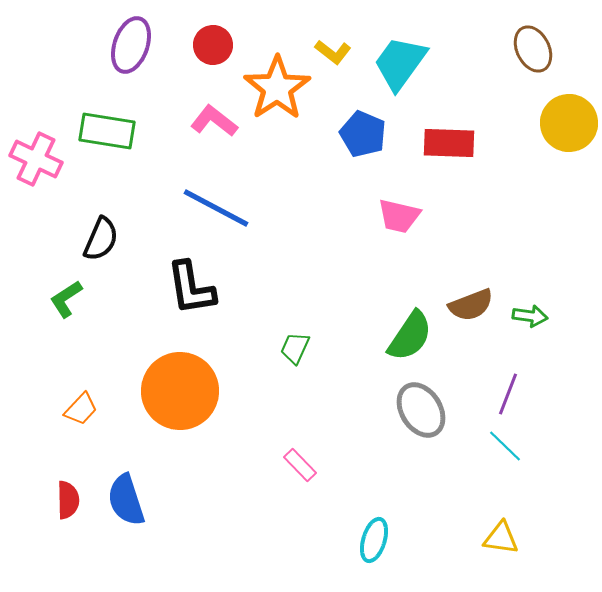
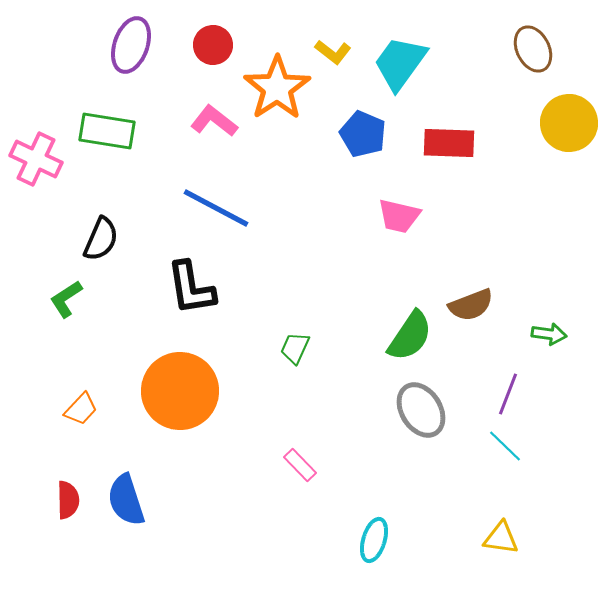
green arrow: moved 19 px right, 18 px down
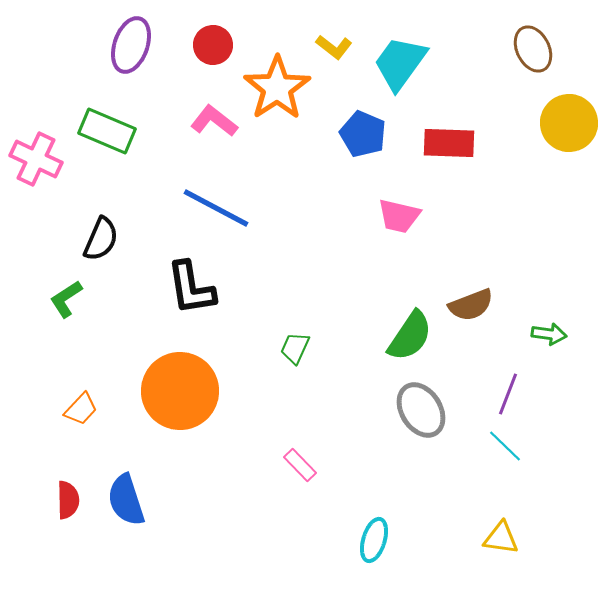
yellow L-shape: moved 1 px right, 5 px up
green rectangle: rotated 14 degrees clockwise
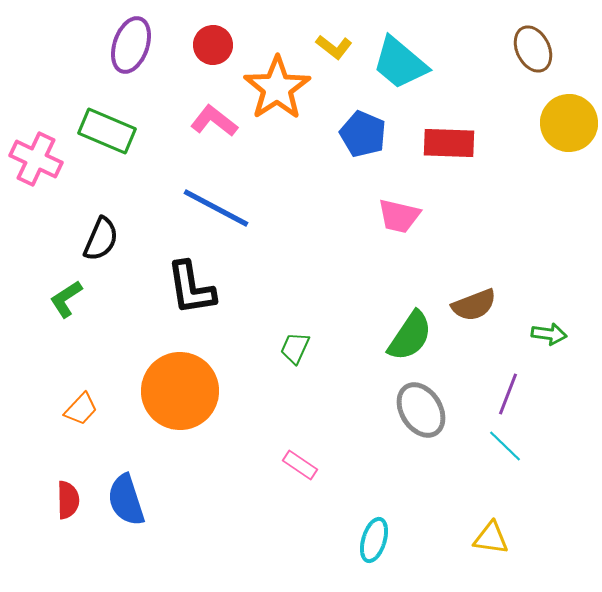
cyan trapezoid: rotated 86 degrees counterclockwise
brown semicircle: moved 3 px right
pink rectangle: rotated 12 degrees counterclockwise
yellow triangle: moved 10 px left
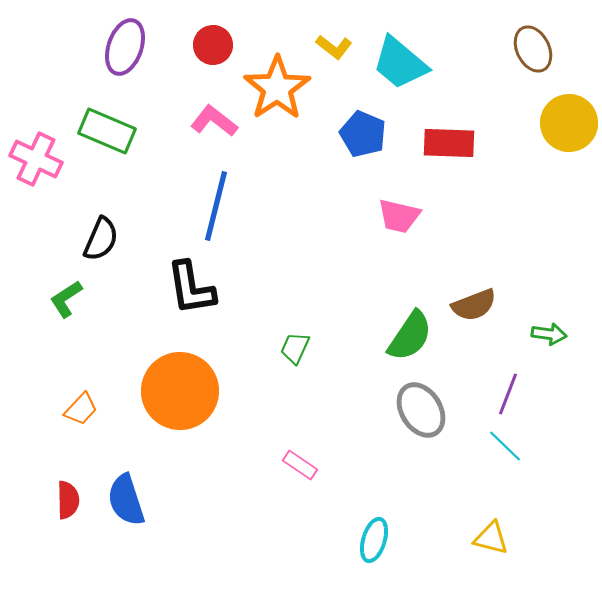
purple ellipse: moved 6 px left, 2 px down
blue line: moved 2 px up; rotated 76 degrees clockwise
yellow triangle: rotated 6 degrees clockwise
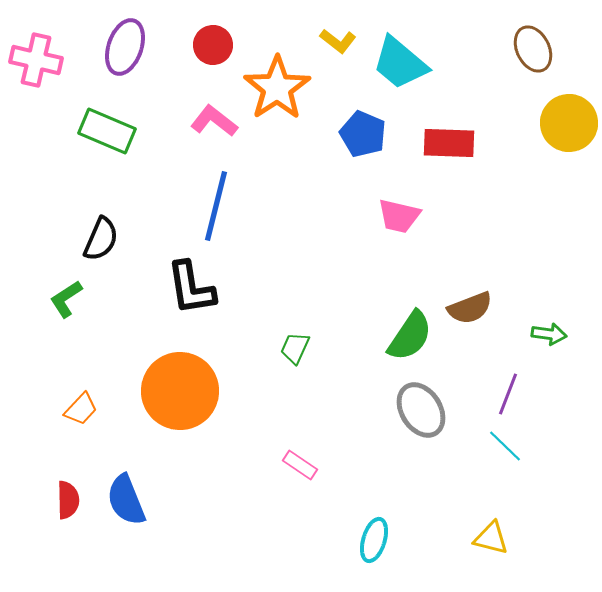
yellow L-shape: moved 4 px right, 6 px up
pink cross: moved 99 px up; rotated 12 degrees counterclockwise
brown semicircle: moved 4 px left, 3 px down
blue semicircle: rotated 4 degrees counterclockwise
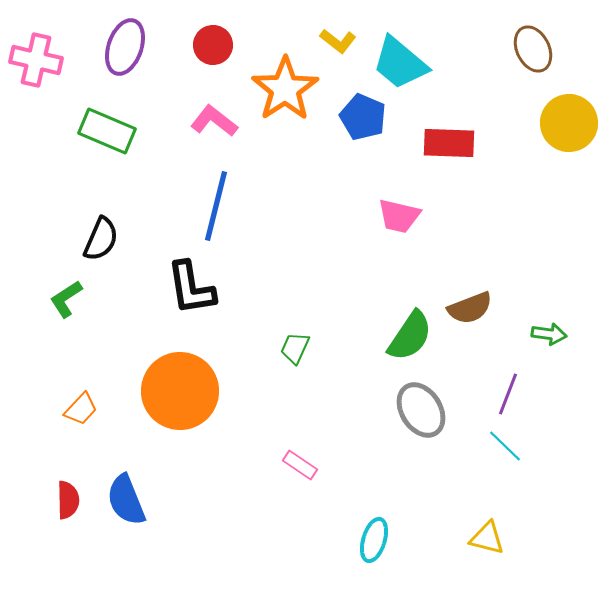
orange star: moved 8 px right, 1 px down
blue pentagon: moved 17 px up
yellow triangle: moved 4 px left
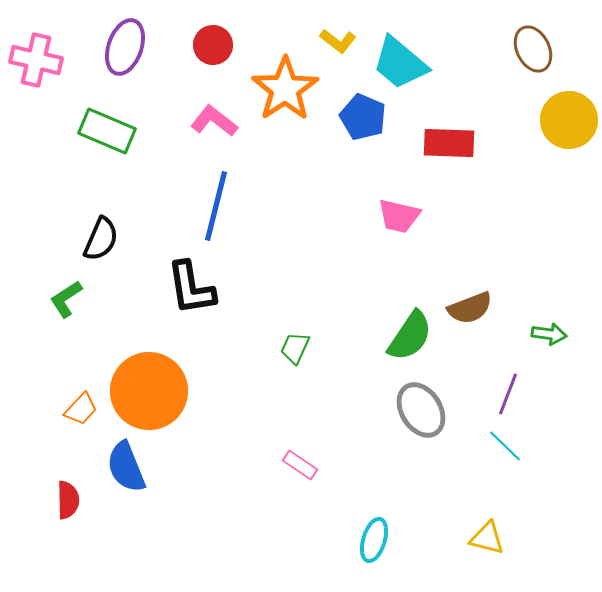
yellow circle: moved 3 px up
orange circle: moved 31 px left
blue semicircle: moved 33 px up
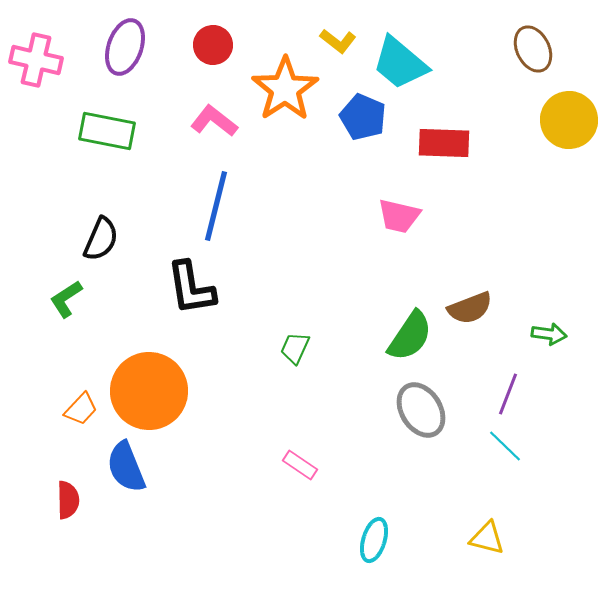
green rectangle: rotated 12 degrees counterclockwise
red rectangle: moved 5 px left
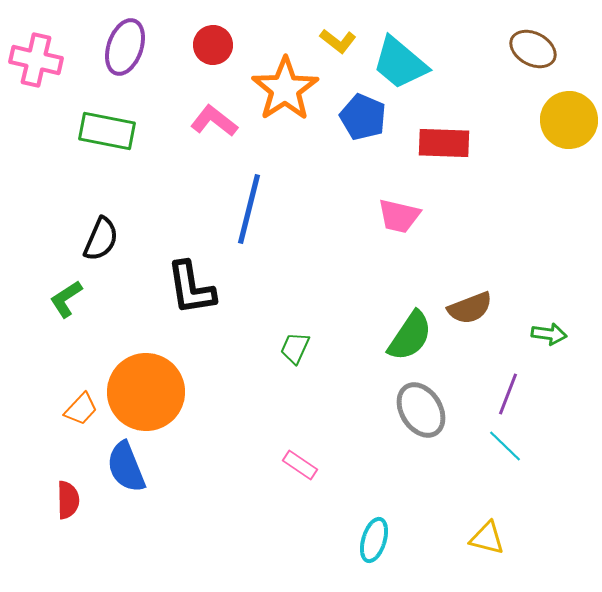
brown ellipse: rotated 36 degrees counterclockwise
blue line: moved 33 px right, 3 px down
orange circle: moved 3 px left, 1 px down
